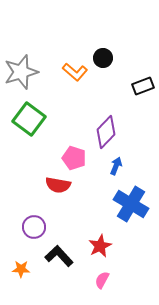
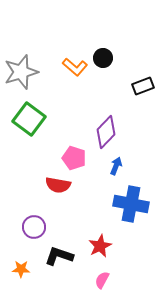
orange L-shape: moved 5 px up
blue cross: rotated 20 degrees counterclockwise
black L-shape: rotated 28 degrees counterclockwise
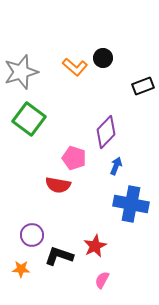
purple circle: moved 2 px left, 8 px down
red star: moved 5 px left
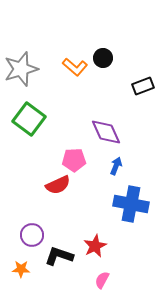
gray star: moved 3 px up
purple diamond: rotated 68 degrees counterclockwise
pink pentagon: moved 2 px down; rotated 20 degrees counterclockwise
red semicircle: rotated 35 degrees counterclockwise
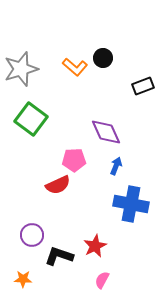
green square: moved 2 px right
orange star: moved 2 px right, 10 px down
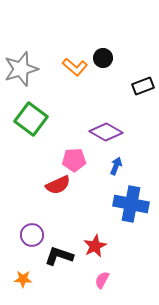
purple diamond: rotated 36 degrees counterclockwise
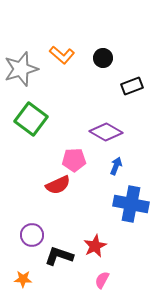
orange L-shape: moved 13 px left, 12 px up
black rectangle: moved 11 px left
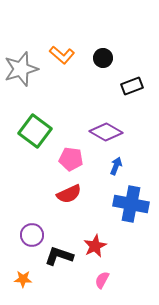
green square: moved 4 px right, 12 px down
pink pentagon: moved 3 px left, 1 px up; rotated 10 degrees clockwise
red semicircle: moved 11 px right, 9 px down
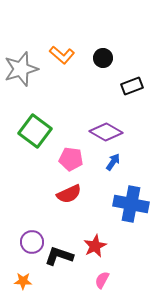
blue arrow: moved 3 px left, 4 px up; rotated 12 degrees clockwise
purple circle: moved 7 px down
orange star: moved 2 px down
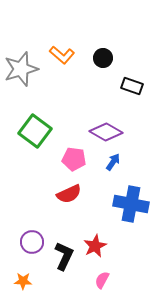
black rectangle: rotated 40 degrees clockwise
pink pentagon: moved 3 px right
black L-shape: moved 5 px right; rotated 96 degrees clockwise
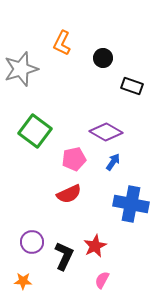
orange L-shape: moved 12 px up; rotated 75 degrees clockwise
pink pentagon: rotated 20 degrees counterclockwise
